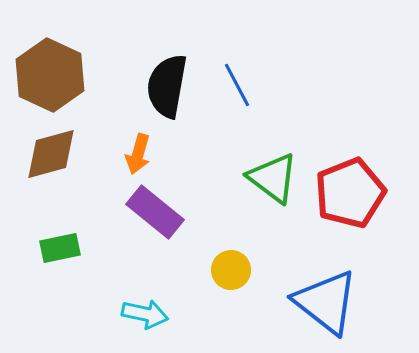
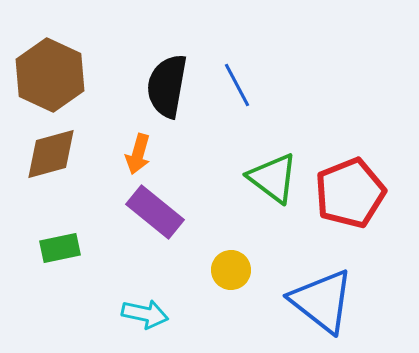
blue triangle: moved 4 px left, 1 px up
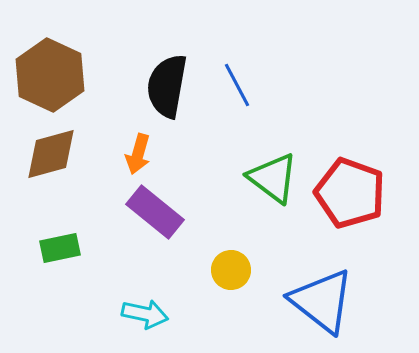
red pentagon: rotated 30 degrees counterclockwise
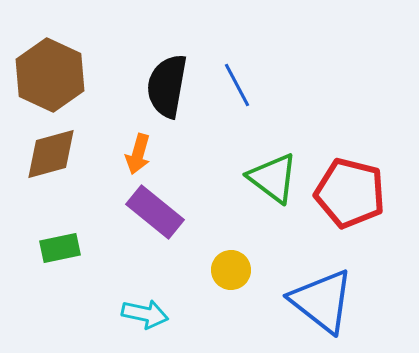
red pentagon: rotated 6 degrees counterclockwise
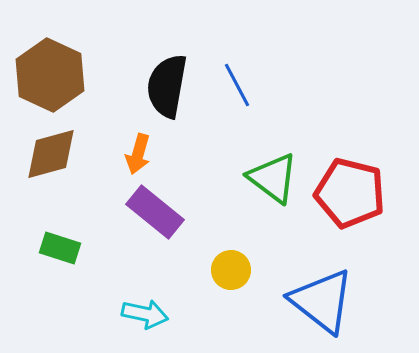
green rectangle: rotated 30 degrees clockwise
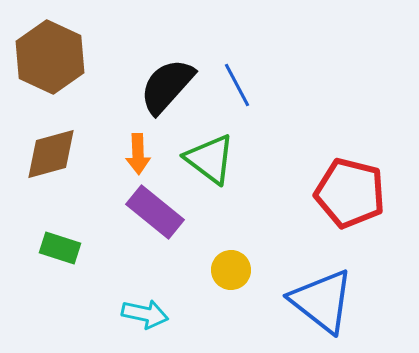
brown hexagon: moved 18 px up
black semicircle: rotated 32 degrees clockwise
orange arrow: rotated 18 degrees counterclockwise
green triangle: moved 63 px left, 19 px up
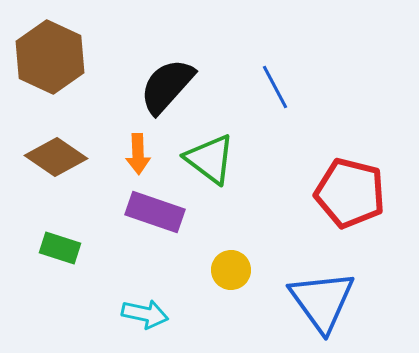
blue line: moved 38 px right, 2 px down
brown diamond: moved 5 px right, 3 px down; rotated 50 degrees clockwise
purple rectangle: rotated 20 degrees counterclockwise
blue triangle: rotated 16 degrees clockwise
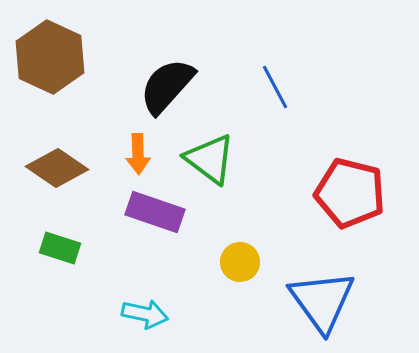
brown diamond: moved 1 px right, 11 px down
yellow circle: moved 9 px right, 8 px up
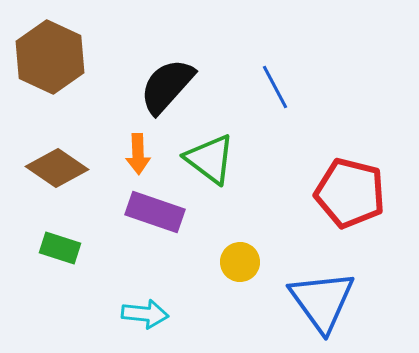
cyan arrow: rotated 6 degrees counterclockwise
